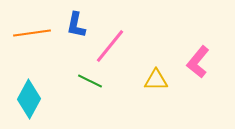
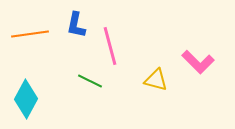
orange line: moved 2 px left, 1 px down
pink line: rotated 54 degrees counterclockwise
pink L-shape: rotated 84 degrees counterclockwise
yellow triangle: rotated 15 degrees clockwise
cyan diamond: moved 3 px left
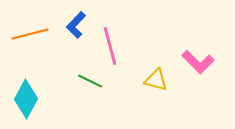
blue L-shape: rotated 32 degrees clockwise
orange line: rotated 6 degrees counterclockwise
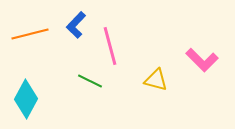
pink L-shape: moved 4 px right, 2 px up
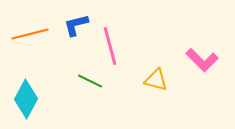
blue L-shape: rotated 32 degrees clockwise
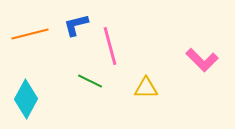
yellow triangle: moved 10 px left, 8 px down; rotated 15 degrees counterclockwise
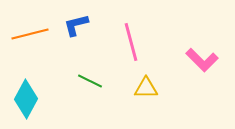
pink line: moved 21 px right, 4 px up
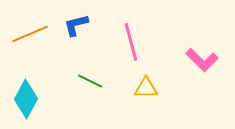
orange line: rotated 9 degrees counterclockwise
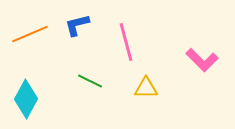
blue L-shape: moved 1 px right
pink line: moved 5 px left
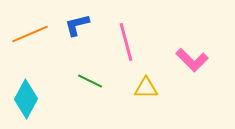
pink L-shape: moved 10 px left
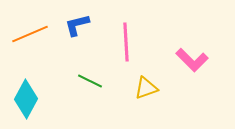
pink line: rotated 12 degrees clockwise
yellow triangle: rotated 20 degrees counterclockwise
